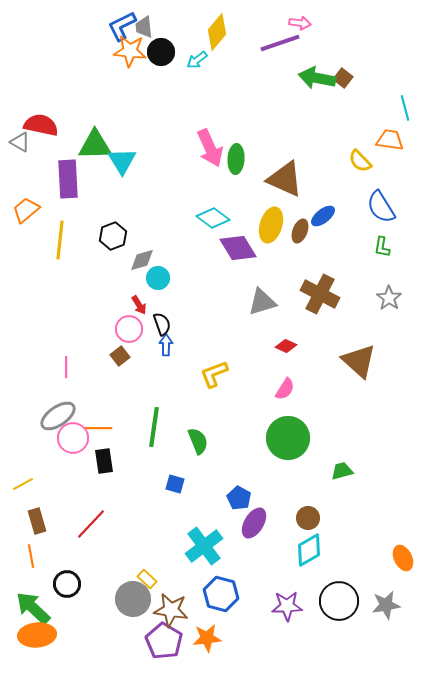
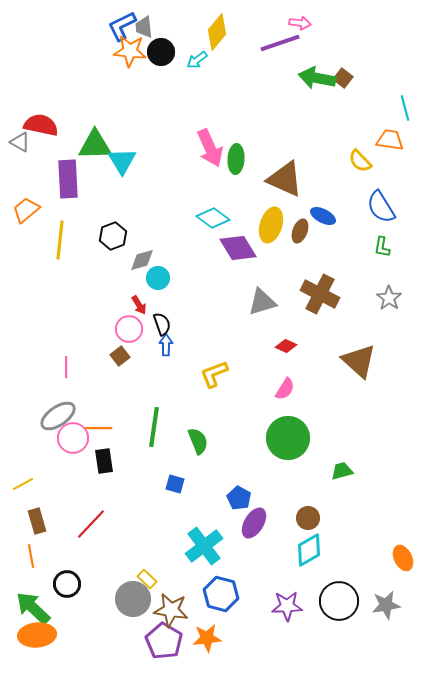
blue ellipse at (323, 216): rotated 65 degrees clockwise
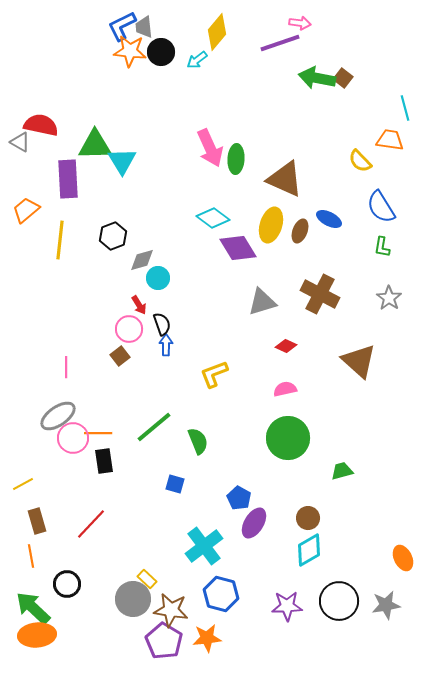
blue ellipse at (323, 216): moved 6 px right, 3 px down
pink semicircle at (285, 389): rotated 135 degrees counterclockwise
green line at (154, 427): rotated 42 degrees clockwise
orange line at (98, 428): moved 5 px down
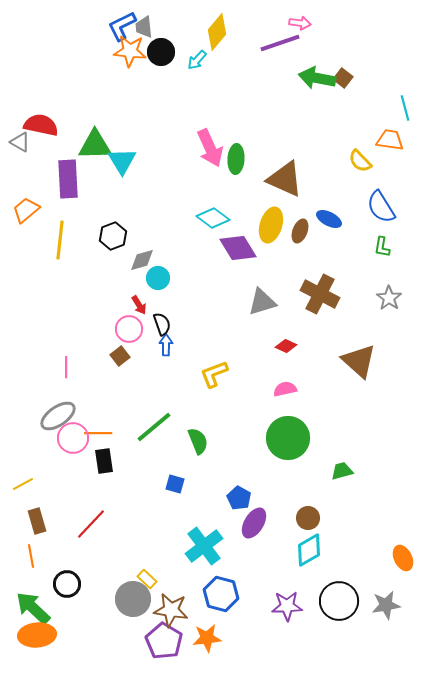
cyan arrow at (197, 60): rotated 10 degrees counterclockwise
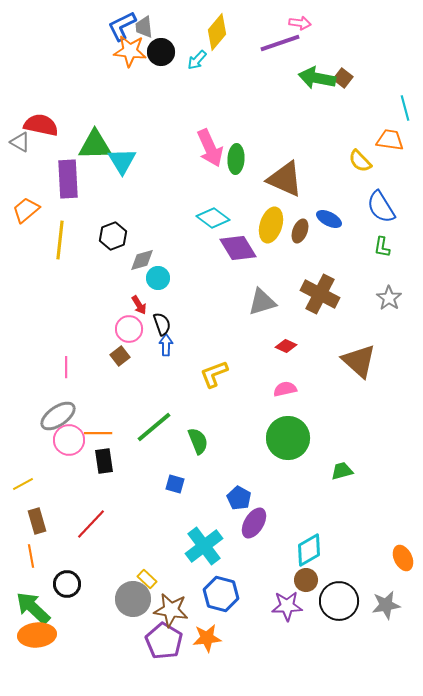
pink circle at (73, 438): moved 4 px left, 2 px down
brown circle at (308, 518): moved 2 px left, 62 px down
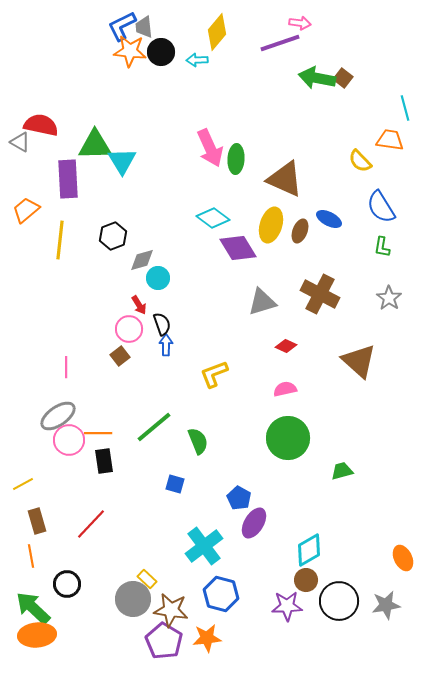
cyan arrow at (197, 60): rotated 45 degrees clockwise
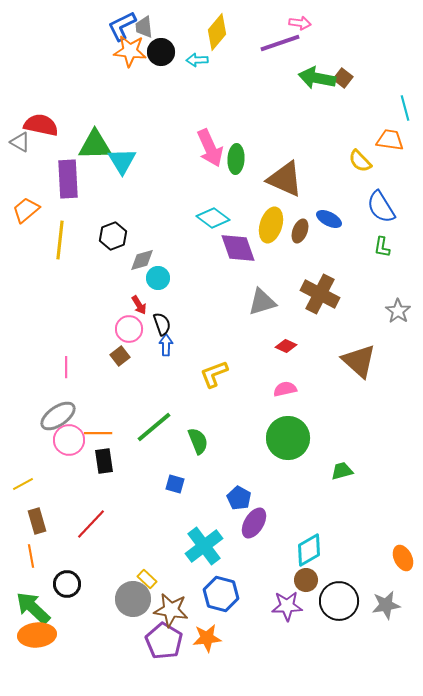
purple diamond at (238, 248): rotated 12 degrees clockwise
gray star at (389, 298): moved 9 px right, 13 px down
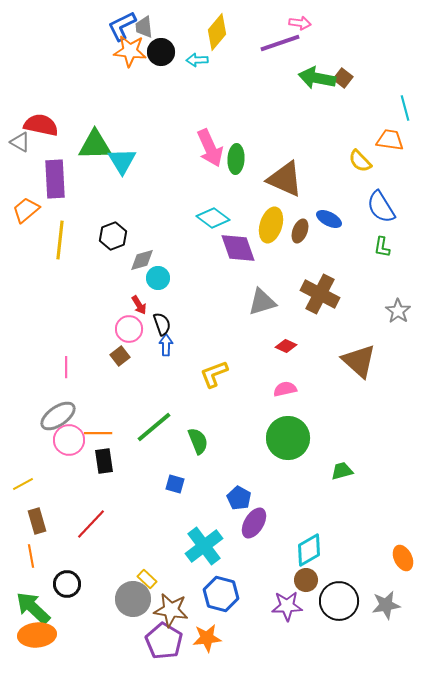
purple rectangle at (68, 179): moved 13 px left
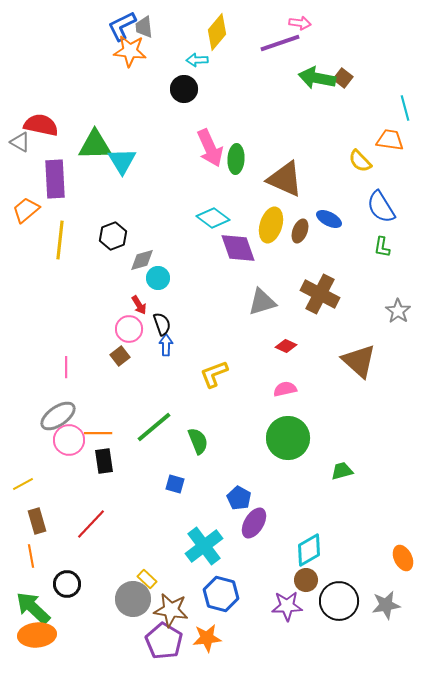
black circle at (161, 52): moved 23 px right, 37 px down
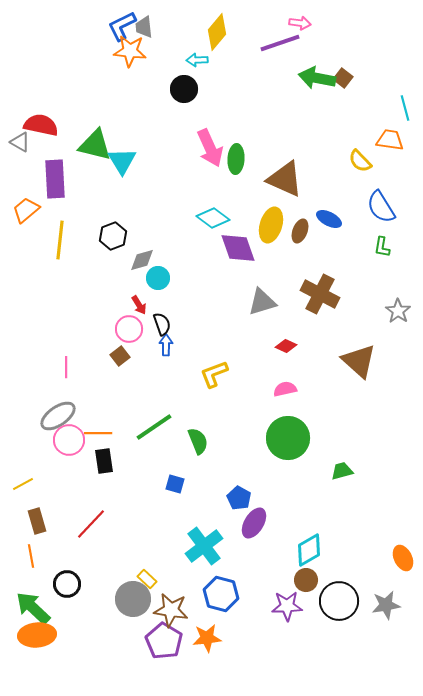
green triangle at (95, 145): rotated 15 degrees clockwise
green line at (154, 427): rotated 6 degrees clockwise
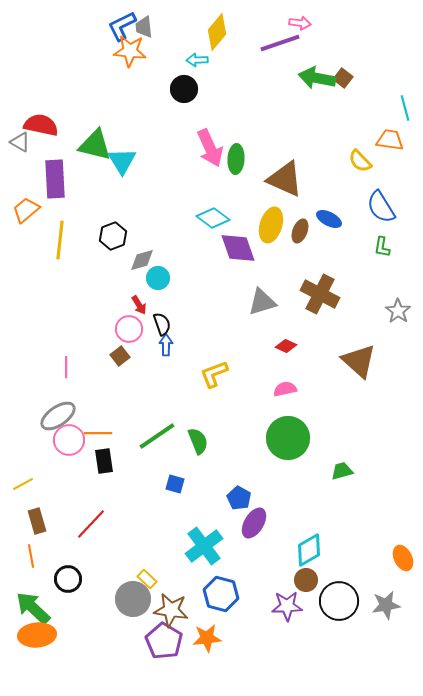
green line at (154, 427): moved 3 px right, 9 px down
black circle at (67, 584): moved 1 px right, 5 px up
